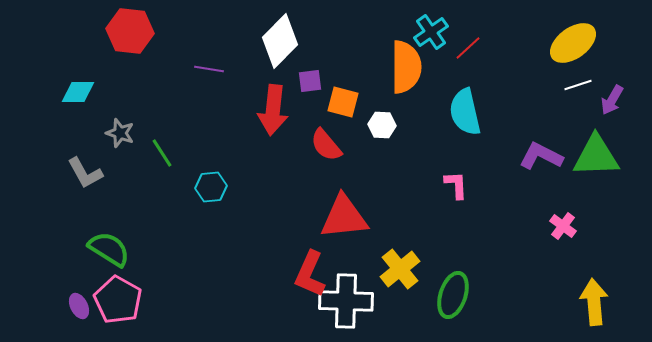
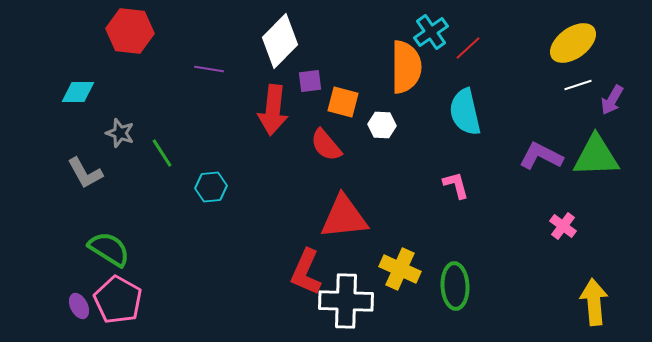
pink L-shape: rotated 12 degrees counterclockwise
yellow cross: rotated 27 degrees counterclockwise
red L-shape: moved 4 px left, 2 px up
green ellipse: moved 2 px right, 9 px up; rotated 21 degrees counterclockwise
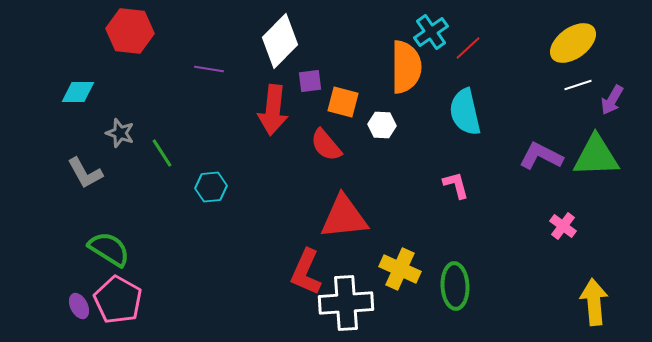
white cross: moved 2 px down; rotated 6 degrees counterclockwise
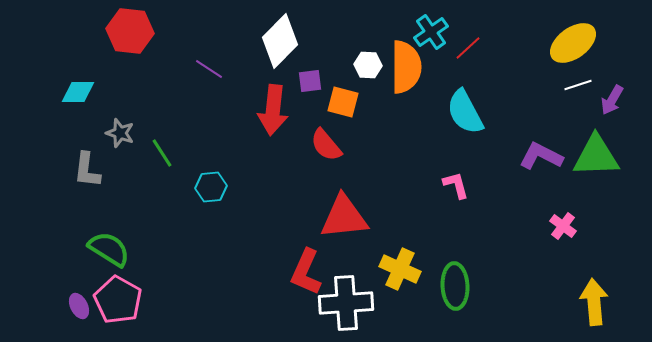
purple line: rotated 24 degrees clockwise
cyan semicircle: rotated 15 degrees counterclockwise
white hexagon: moved 14 px left, 60 px up
gray L-shape: moved 2 px right, 3 px up; rotated 36 degrees clockwise
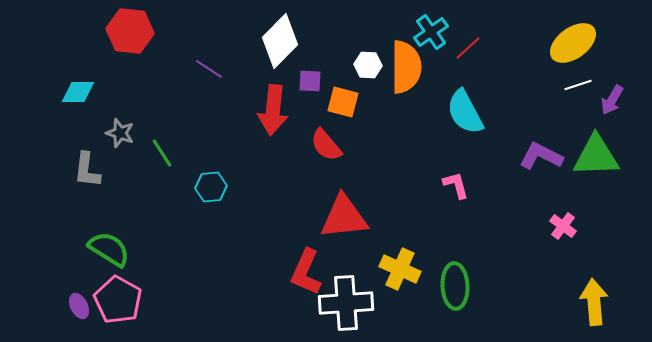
purple square: rotated 10 degrees clockwise
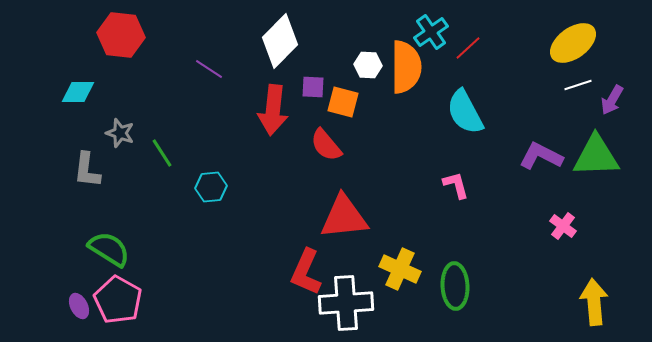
red hexagon: moved 9 px left, 4 px down
purple square: moved 3 px right, 6 px down
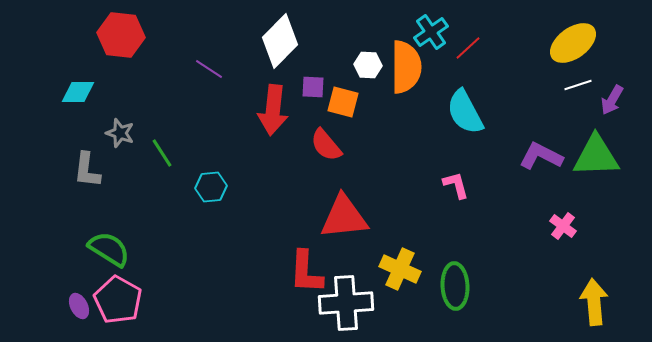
red L-shape: rotated 21 degrees counterclockwise
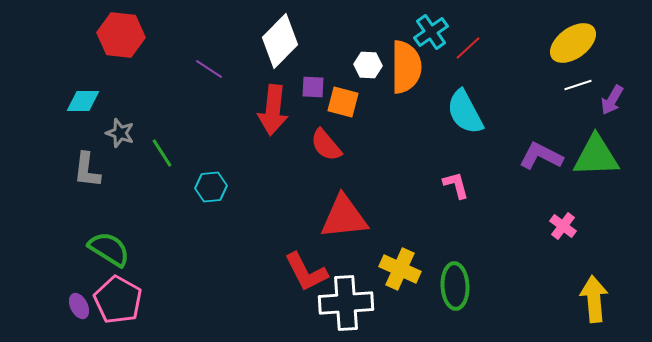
cyan diamond: moved 5 px right, 9 px down
red L-shape: rotated 30 degrees counterclockwise
yellow arrow: moved 3 px up
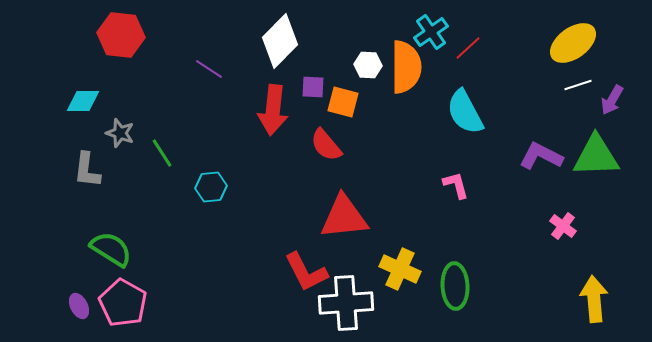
green semicircle: moved 2 px right
pink pentagon: moved 5 px right, 3 px down
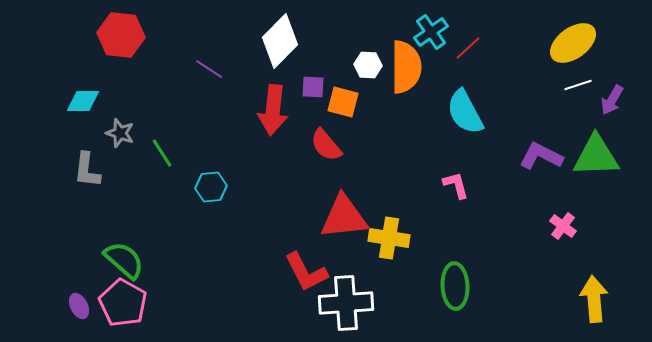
green semicircle: moved 13 px right, 11 px down; rotated 9 degrees clockwise
yellow cross: moved 11 px left, 31 px up; rotated 15 degrees counterclockwise
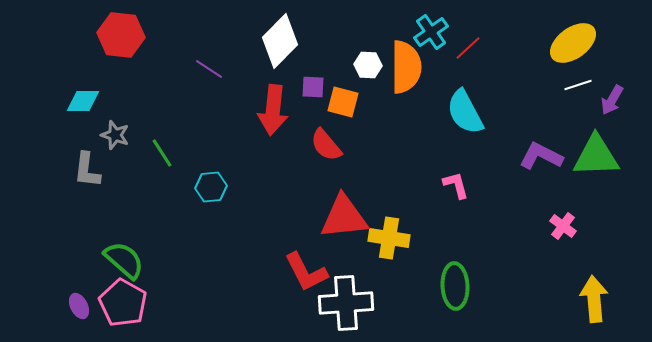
gray star: moved 5 px left, 2 px down
